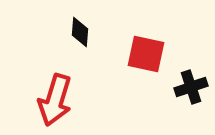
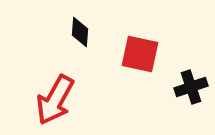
red square: moved 6 px left
red arrow: rotated 12 degrees clockwise
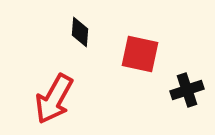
black cross: moved 4 px left, 3 px down
red arrow: moved 1 px left, 1 px up
